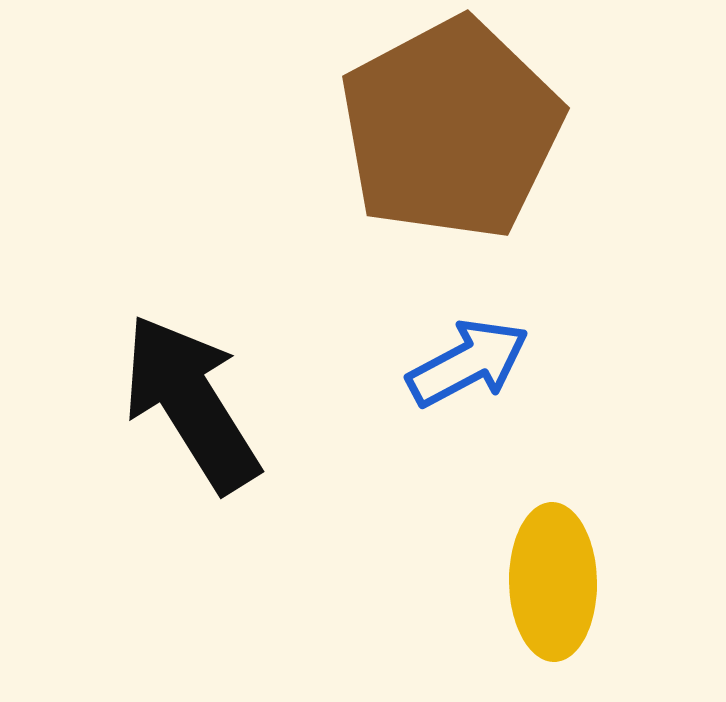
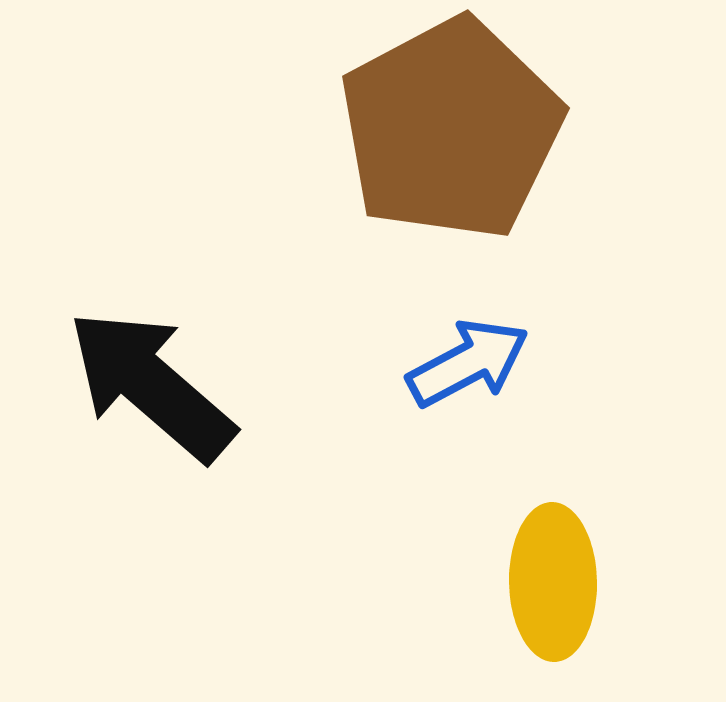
black arrow: moved 40 px left, 18 px up; rotated 17 degrees counterclockwise
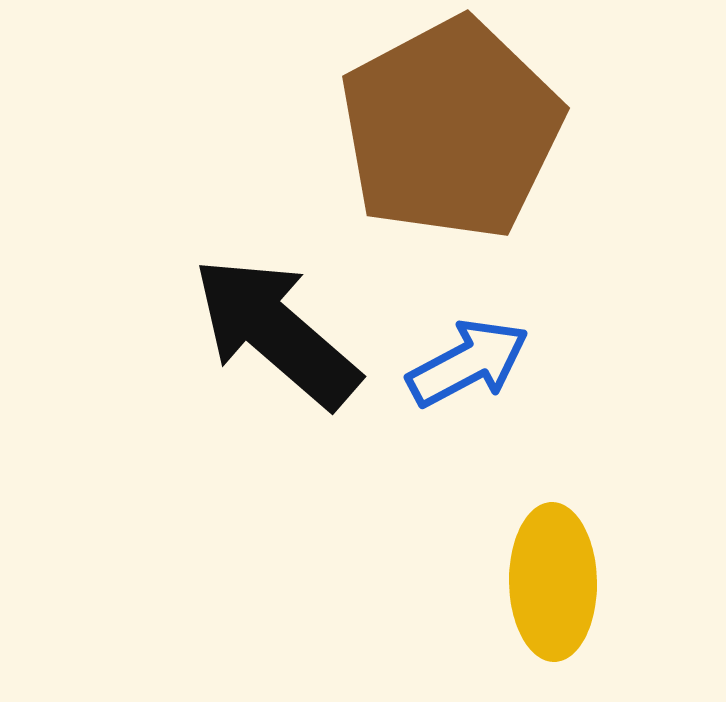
black arrow: moved 125 px right, 53 px up
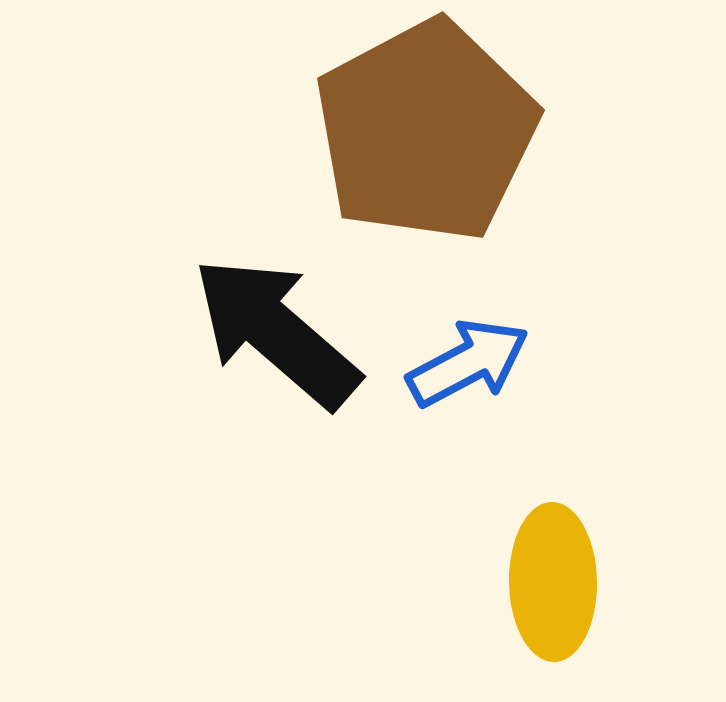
brown pentagon: moved 25 px left, 2 px down
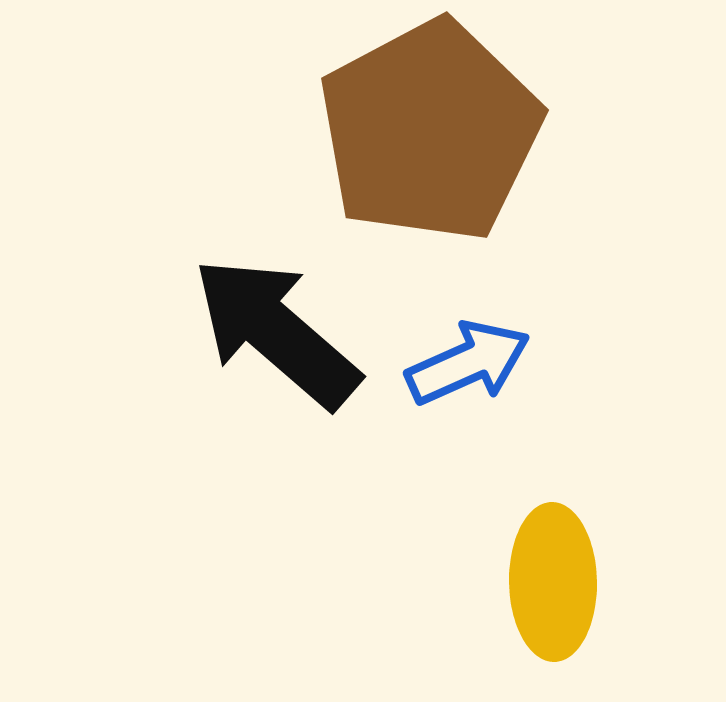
brown pentagon: moved 4 px right
blue arrow: rotated 4 degrees clockwise
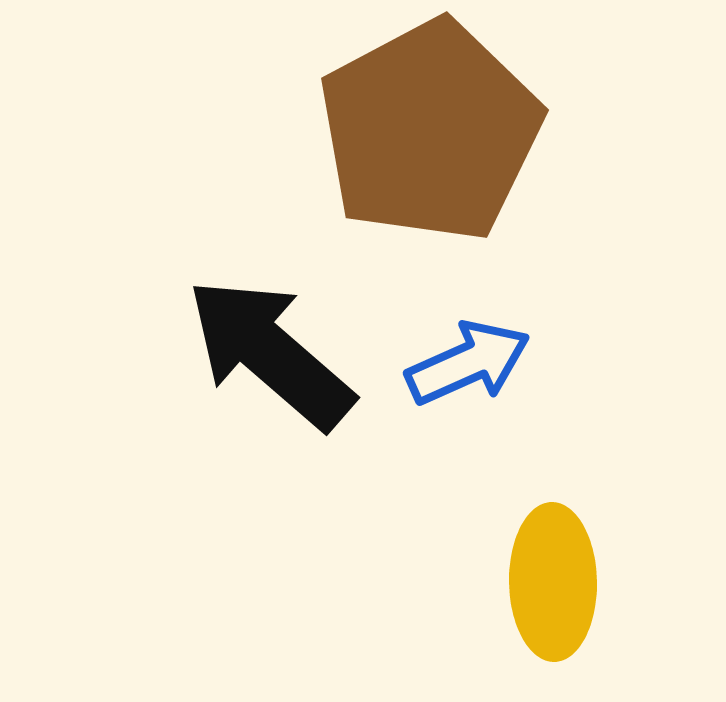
black arrow: moved 6 px left, 21 px down
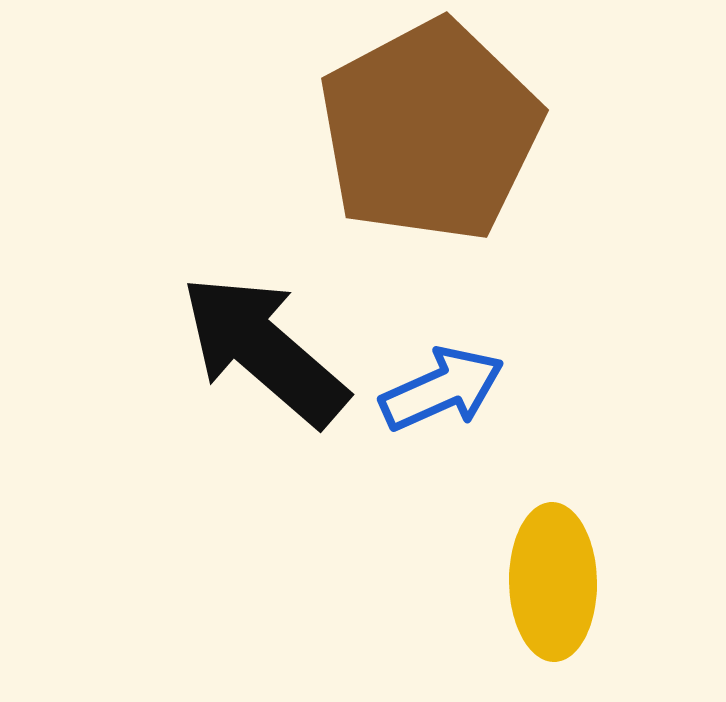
black arrow: moved 6 px left, 3 px up
blue arrow: moved 26 px left, 26 px down
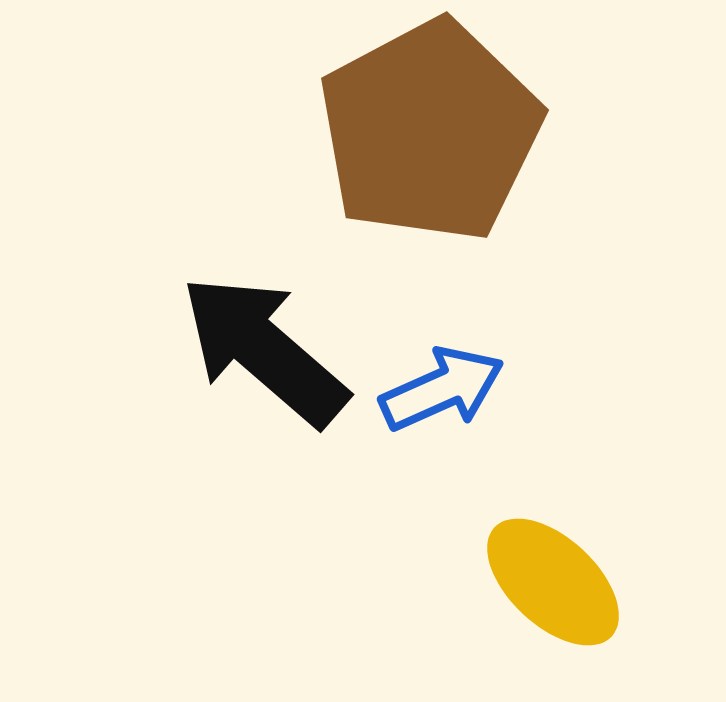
yellow ellipse: rotated 46 degrees counterclockwise
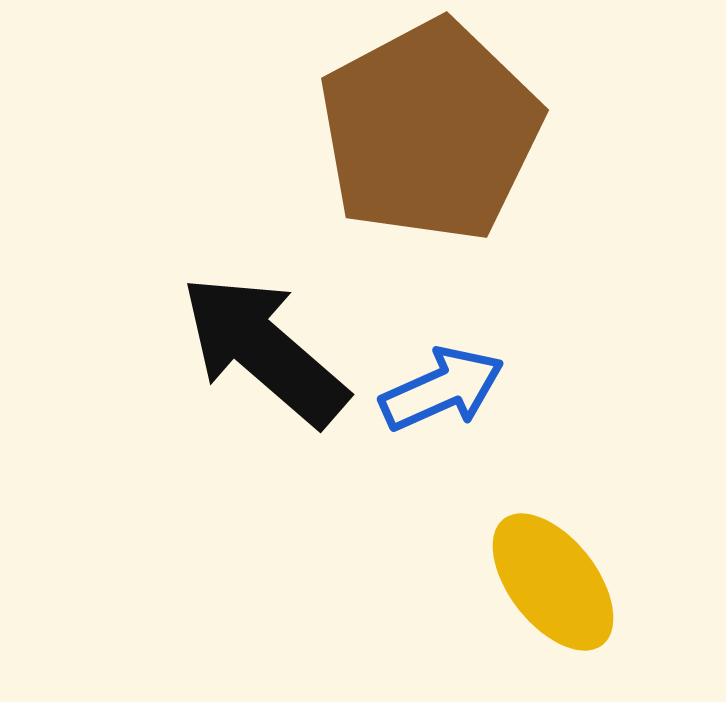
yellow ellipse: rotated 9 degrees clockwise
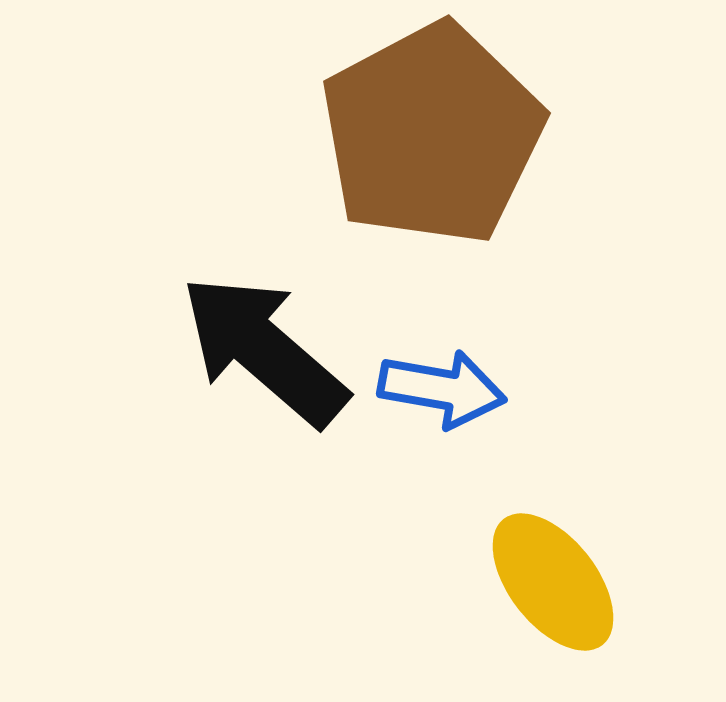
brown pentagon: moved 2 px right, 3 px down
blue arrow: rotated 34 degrees clockwise
